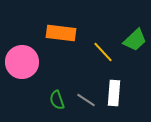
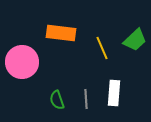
yellow line: moved 1 px left, 4 px up; rotated 20 degrees clockwise
gray line: moved 1 px up; rotated 54 degrees clockwise
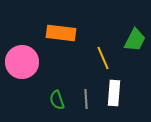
green trapezoid: rotated 20 degrees counterclockwise
yellow line: moved 1 px right, 10 px down
